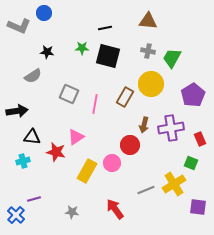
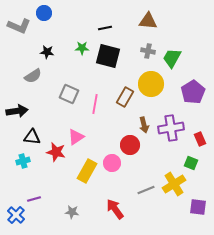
purple pentagon: moved 3 px up
brown arrow: rotated 28 degrees counterclockwise
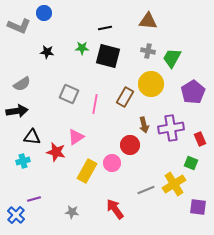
gray semicircle: moved 11 px left, 8 px down
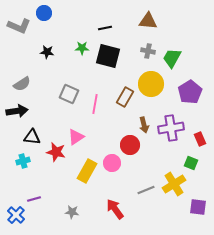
purple pentagon: moved 3 px left
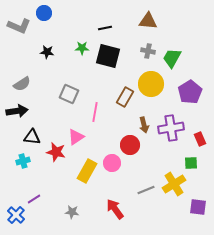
pink line: moved 8 px down
green square: rotated 24 degrees counterclockwise
purple line: rotated 16 degrees counterclockwise
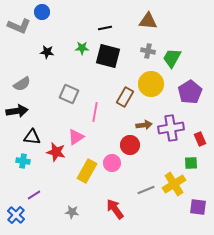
blue circle: moved 2 px left, 1 px up
brown arrow: rotated 84 degrees counterclockwise
cyan cross: rotated 24 degrees clockwise
purple line: moved 4 px up
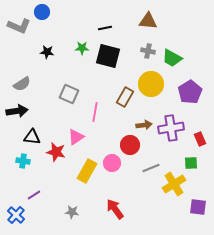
green trapezoid: rotated 90 degrees counterclockwise
gray line: moved 5 px right, 22 px up
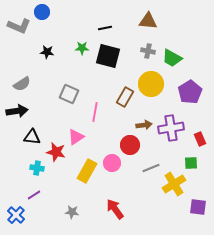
cyan cross: moved 14 px right, 7 px down
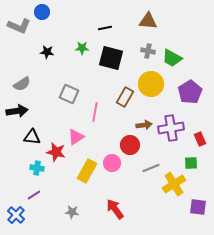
black square: moved 3 px right, 2 px down
